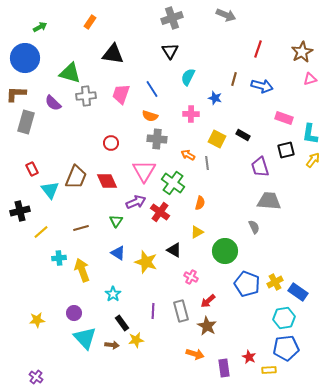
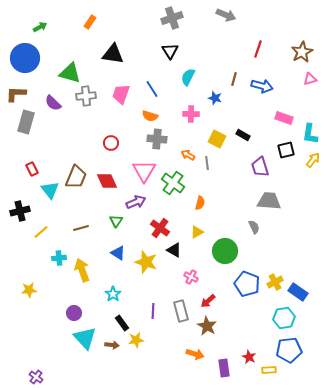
red cross at (160, 212): moved 16 px down
yellow star at (37, 320): moved 8 px left, 30 px up
blue pentagon at (286, 348): moved 3 px right, 2 px down
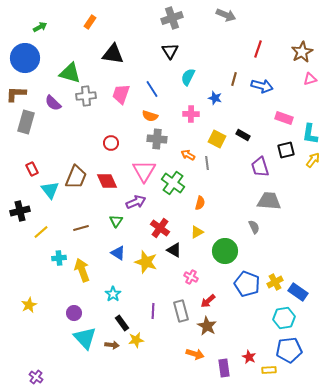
yellow star at (29, 290): moved 15 px down; rotated 21 degrees counterclockwise
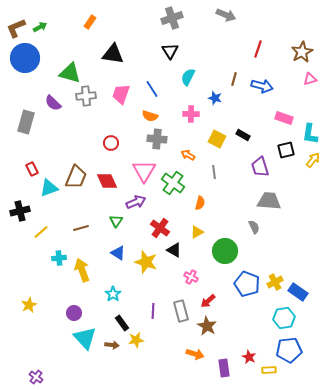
brown L-shape at (16, 94): moved 66 px up; rotated 25 degrees counterclockwise
gray line at (207, 163): moved 7 px right, 9 px down
cyan triangle at (50, 190): moved 1 px left, 2 px up; rotated 48 degrees clockwise
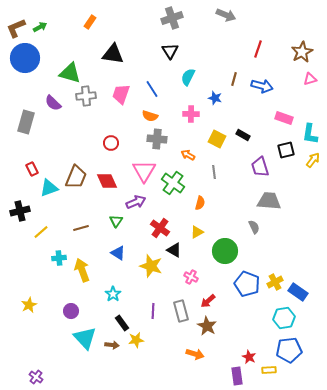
yellow star at (146, 262): moved 5 px right, 4 px down
purple circle at (74, 313): moved 3 px left, 2 px up
purple rectangle at (224, 368): moved 13 px right, 8 px down
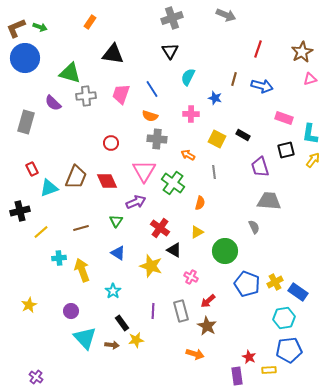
green arrow at (40, 27): rotated 48 degrees clockwise
cyan star at (113, 294): moved 3 px up
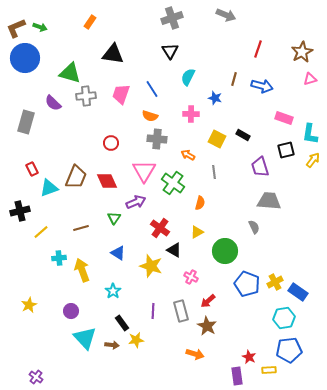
green triangle at (116, 221): moved 2 px left, 3 px up
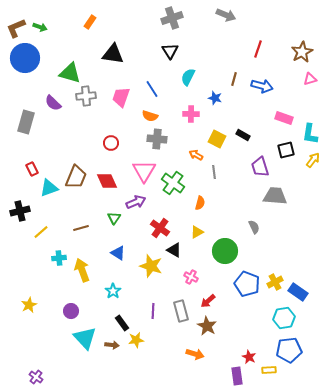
pink trapezoid at (121, 94): moved 3 px down
orange arrow at (188, 155): moved 8 px right
gray trapezoid at (269, 201): moved 6 px right, 5 px up
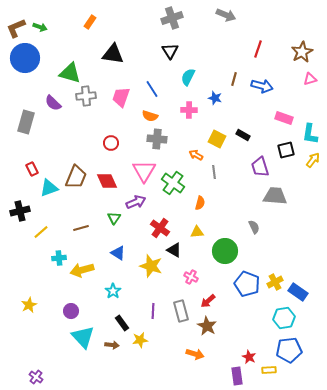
pink cross at (191, 114): moved 2 px left, 4 px up
yellow triangle at (197, 232): rotated 24 degrees clockwise
yellow arrow at (82, 270): rotated 85 degrees counterclockwise
cyan triangle at (85, 338): moved 2 px left, 1 px up
yellow star at (136, 340): moved 4 px right
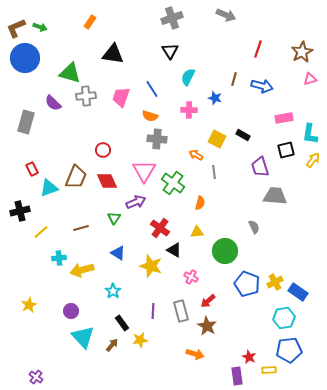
pink rectangle at (284, 118): rotated 30 degrees counterclockwise
red circle at (111, 143): moved 8 px left, 7 px down
brown arrow at (112, 345): rotated 56 degrees counterclockwise
